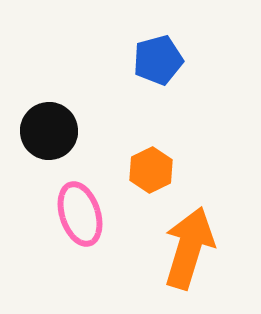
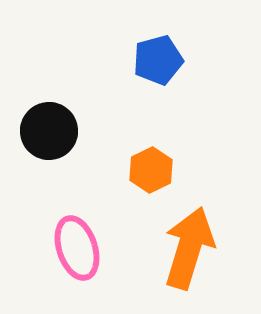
pink ellipse: moved 3 px left, 34 px down
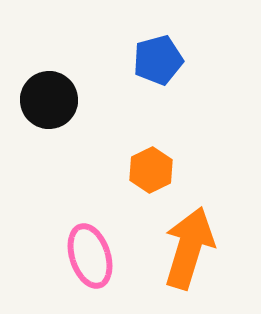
black circle: moved 31 px up
pink ellipse: moved 13 px right, 8 px down
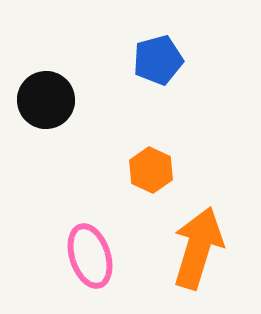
black circle: moved 3 px left
orange hexagon: rotated 9 degrees counterclockwise
orange arrow: moved 9 px right
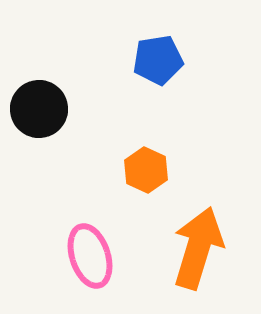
blue pentagon: rotated 6 degrees clockwise
black circle: moved 7 px left, 9 px down
orange hexagon: moved 5 px left
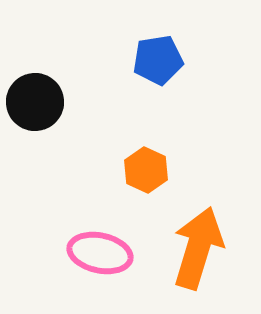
black circle: moved 4 px left, 7 px up
pink ellipse: moved 10 px right, 3 px up; rotated 60 degrees counterclockwise
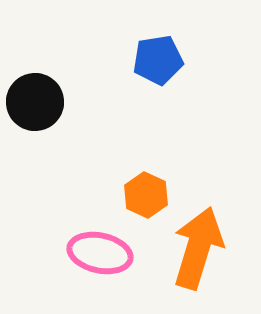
orange hexagon: moved 25 px down
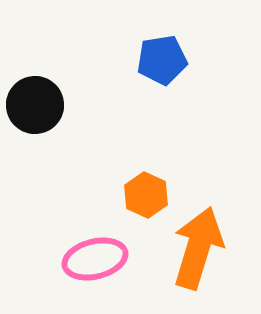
blue pentagon: moved 4 px right
black circle: moved 3 px down
pink ellipse: moved 5 px left, 6 px down; rotated 26 degrees counterclockwise
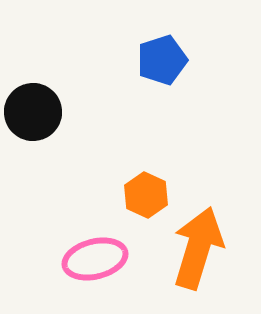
blue pentagon: rotated 9 degrees counterclockwise
black circle: moved 2 px left, 7 px down
